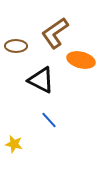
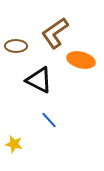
black triangle: moved 2 px left
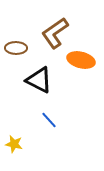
brown ellipse: moved 2 px down
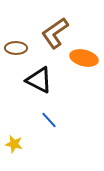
orange ellipse: moved 3 px right, 2 px up
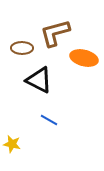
brown L-shape: rotated 20 degrees clockwise
brown ellipse: moved 6 px right
blue line: rotated 18 degrees counterclockwise
yellow star: moved 2 px left
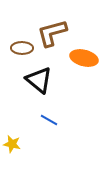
brown L-shape: moved 3 px left
black triangle: rotated 12 degrees clockwise
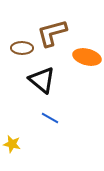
orange ellipse: moved 3 px right, 1 px up
black triangle: moved 3 px right
blue line: moved 1 px right, 2 px up
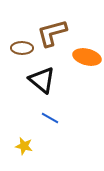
yellow star: moved 12 px right, 2 px down
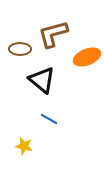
brown L-shape: moved 1 px right, 1 px down
brown ellipse: moved 2 px left, 1 px down
orange ellipse: rotated 36 degrees counterclockwise
blue line: moved 1 px left, 1 px down
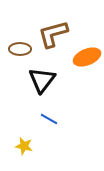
black triangle: rotated 28 degrees clockwise
